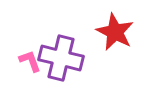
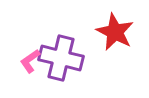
pink L-shape: rotated 105 degrees counterclockwise
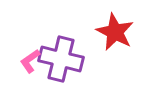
purple cross: moved 1 px down
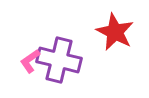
purple cross: moved 2 px left, 1 px down
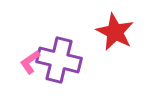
pink L-shape: moved 1 px down
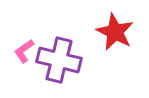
pink L-shape: moved 6 px left, 11 px up
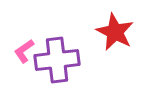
purple cross: moved 2 px left; rotated 21 degrees counterclockwise
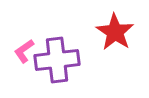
red star: rotated 6 degrees clockwise
